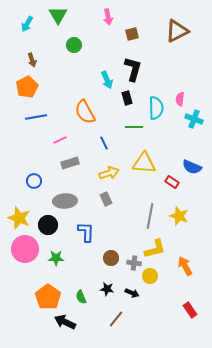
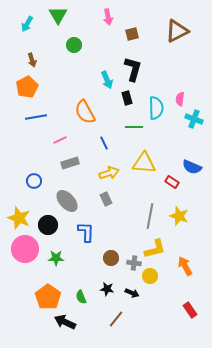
gray ellipse at (65, 201): moved 2 px right; rotated 50 degrees clockwise
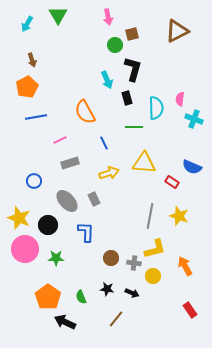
green circle at (74, 45): moved 41 px right
gray rectangle at (106, 199): moved 12 px left
yellow circle at (150, 276): moved 3 px right
